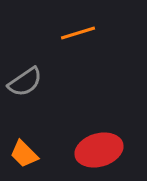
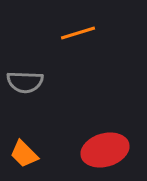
gray semicircle: rotated 36 degrees clockwise
red ellipse: moved 6 px right
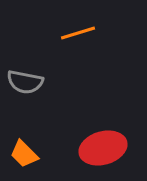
gray semicircle: rotated 9 degrees clockwise
red ellipse: moved 2 px left, 2 px up
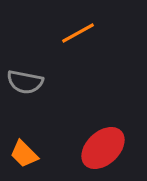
orange line: rotated 12 degrees counterclockwise
red ellipse: rotated 27 degrees counterclockwise
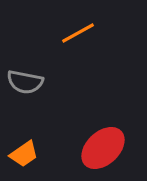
orange trapezoid: rotated 80 degrees counterclockwise
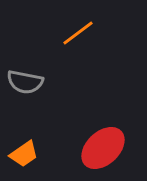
orange line: rotated 8 degrees counterclockwise
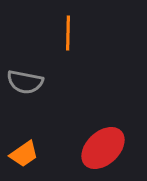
orange line: moved 10 px left; rotated 52 degrees counterclockwise
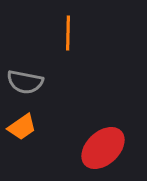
orange trapezoid: moved 2 px left, 27 px up
